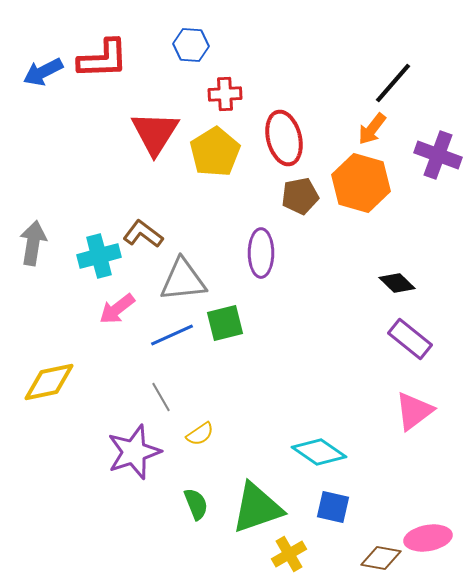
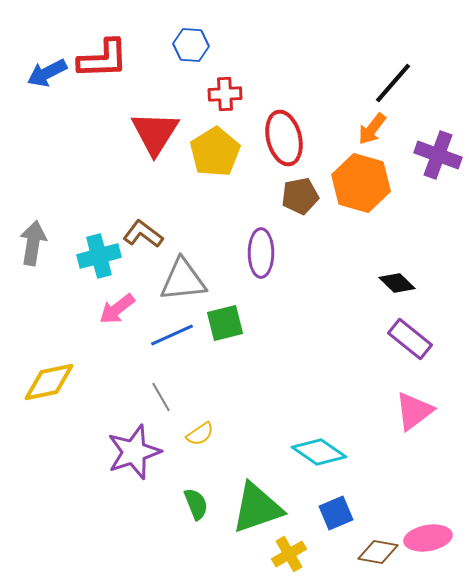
blue arrow: moved 4 px right, 1 px down
blue square: moved 3 px right, 6 px down; rotated 36 degrees counterclockwise
brown diamond: moved 3 px left, 6 px up
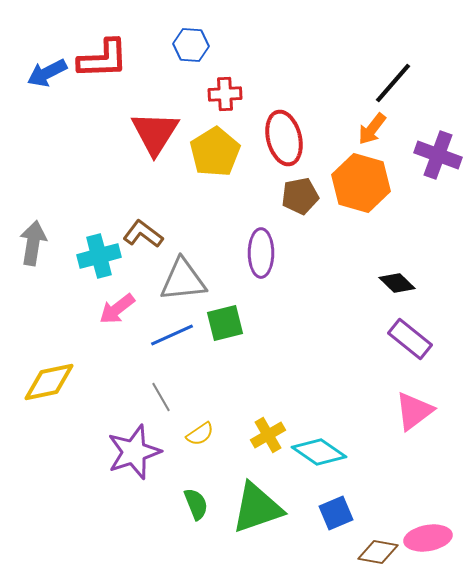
yellow cross: moved 21 px left, 119 px up
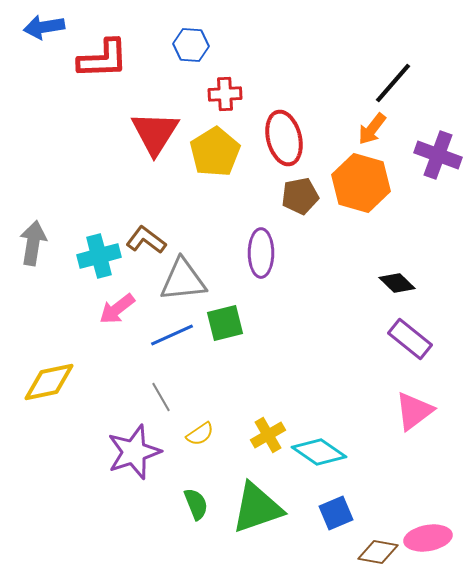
blue arrow: moved 3 px left, 46 px up; rotated 18 degrees clockwise
brown L-shape: moved 3 px right, 6 px down
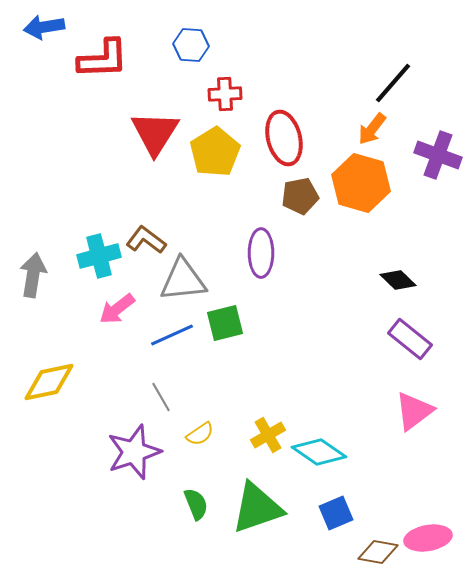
gray arrow: moved 32 px down
black diamond: moved 1 px right, 3 px up
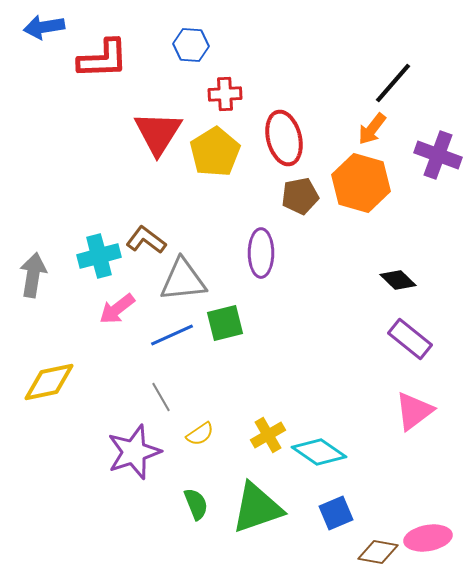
red triangle: moved 3 px right
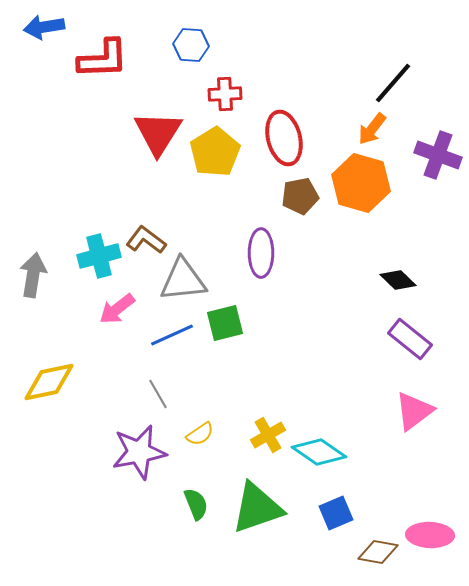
gray line: moved 3 px left, 3 px up
purple star: moved 5 px right; rotated 8 degrees clockwise
pink ellipse: moved 2 px right, 3 px up; rotated 12 degrees clockwise
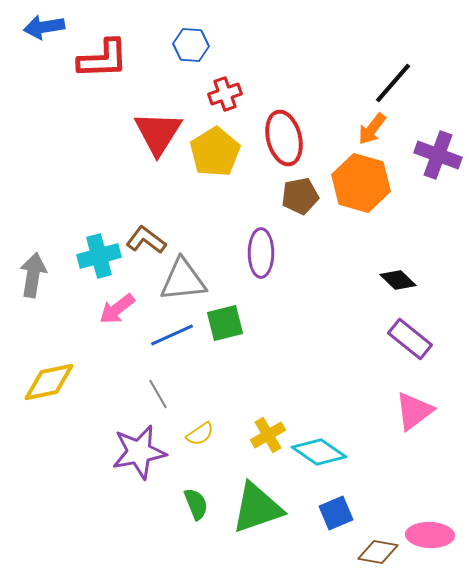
red cross: rotated 16 degrees counterclockwise
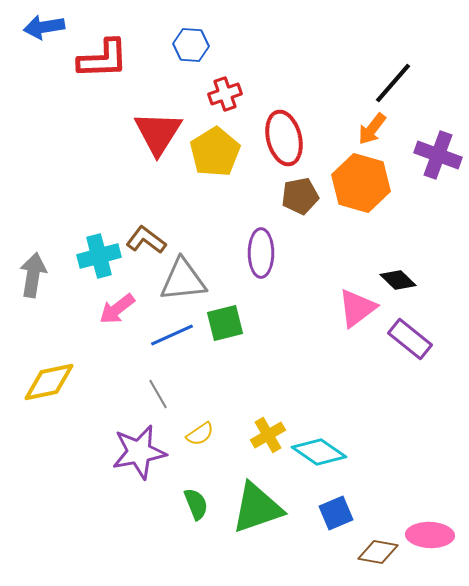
pink triangle: moved 57 px left, 103 px up
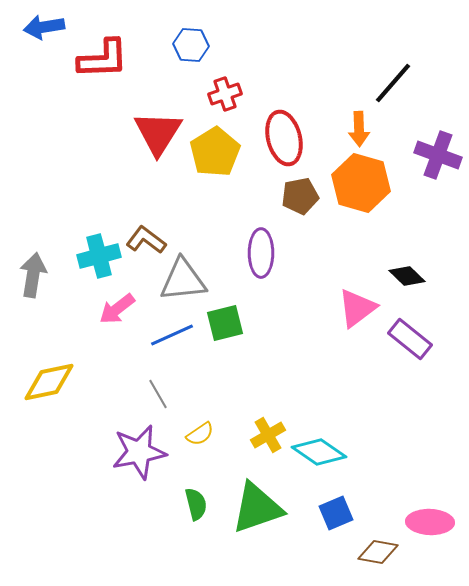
orange arrow: moved 13 px left; rotated 40 degrees counterclockwise
black diamond: moved 9 px right, 4 px up
green semicircle: rotated 8 degrees clockwise
pink ellipse: moved 13 px up
